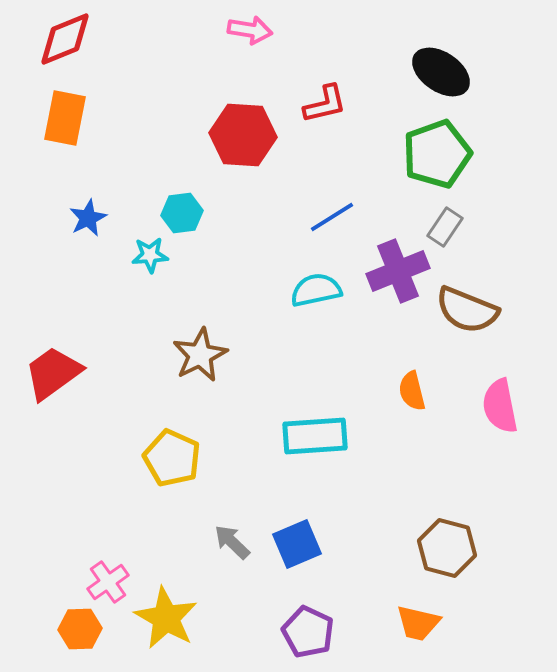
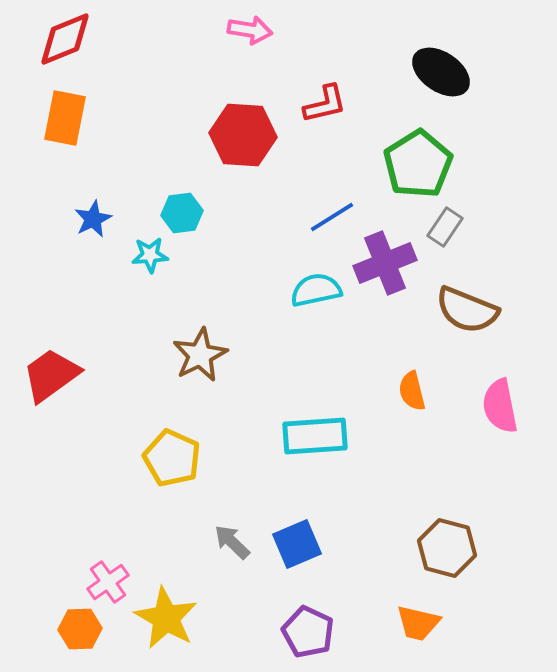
green pentagon: moved 19 px left, 10 px down; rotated 12 degrees counterclockwise
blue star: moved 5 px right, 1 px down
purple cross: moved 13 px left, 8 px up
red trapezoid: moved 2 px left, 2 px down
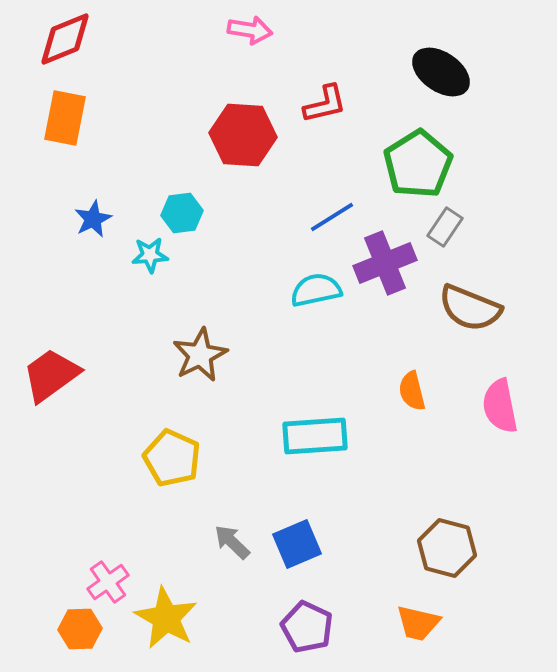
brown semicircle: moved 3 px right, 2 px up
purple pentagon: moved 1 px left, 5 px up
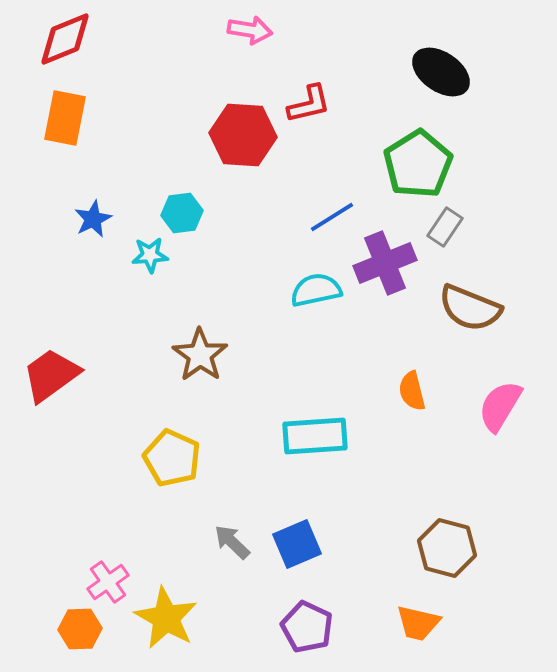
red L-shape: moved 16 px left
brown star: rotated 10 degrees counterclockwise
pink semicircle: rotated 42 degrees clockwise
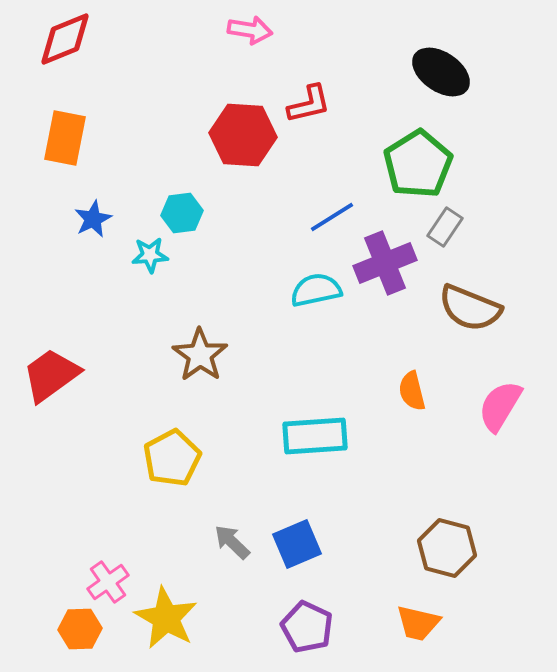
orange rectangle: moved 20 px down
yellow pentagon: rotated 20 degrees clockwise
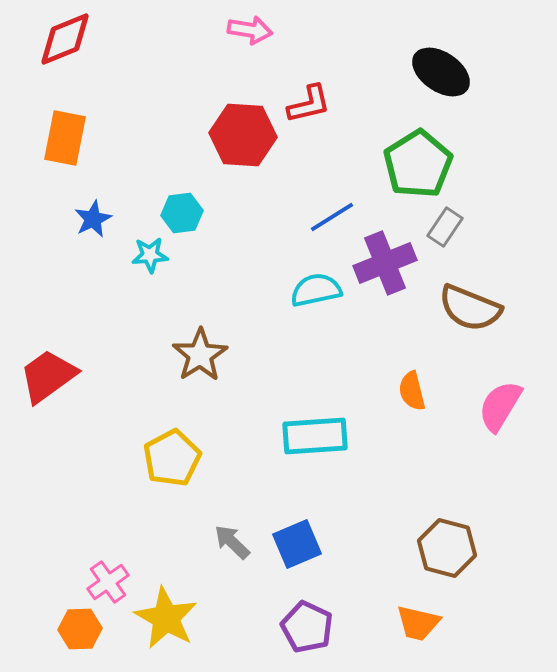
brown star: rotated 4 degrees clockwise
red trapezoid: moved 3 px left, 1 px down
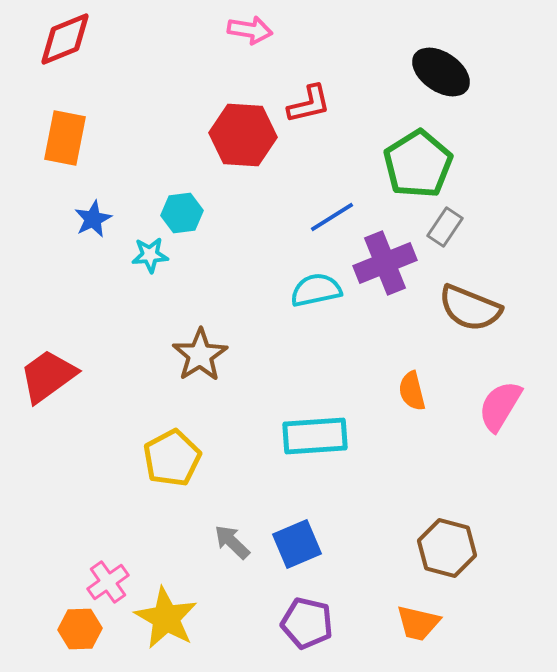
purple pentagon: moved 4 px up; rotated 12 degrees counterclockwise
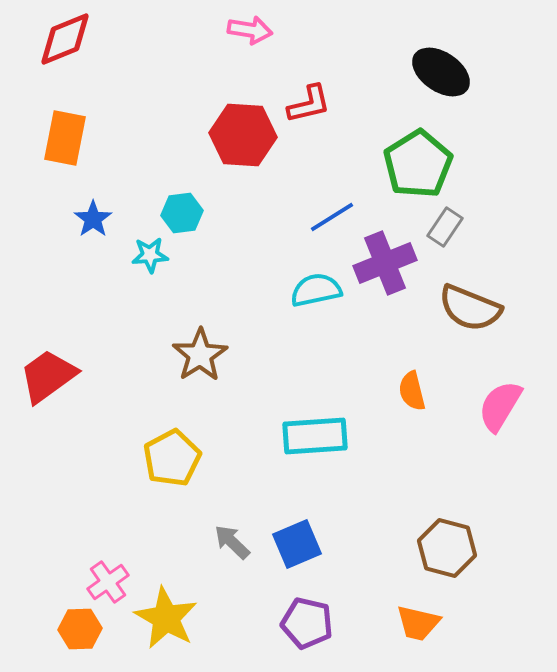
blue star: rotated 9 degrees counterclockwise
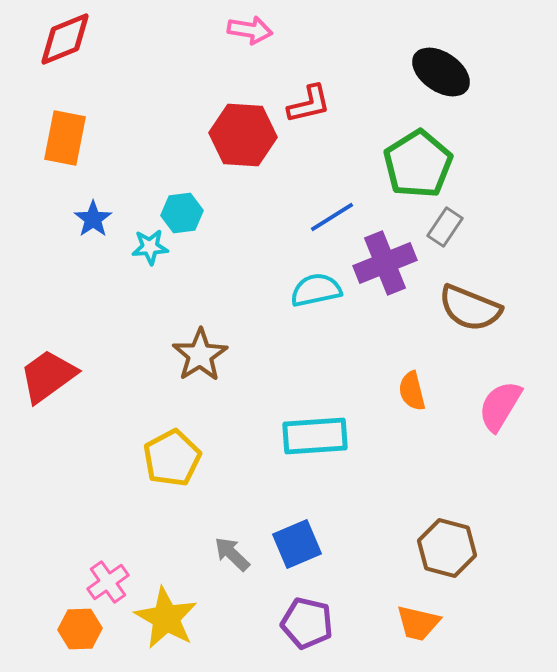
cyan star: moved 8 px up
gray arrow: moved 12 px down
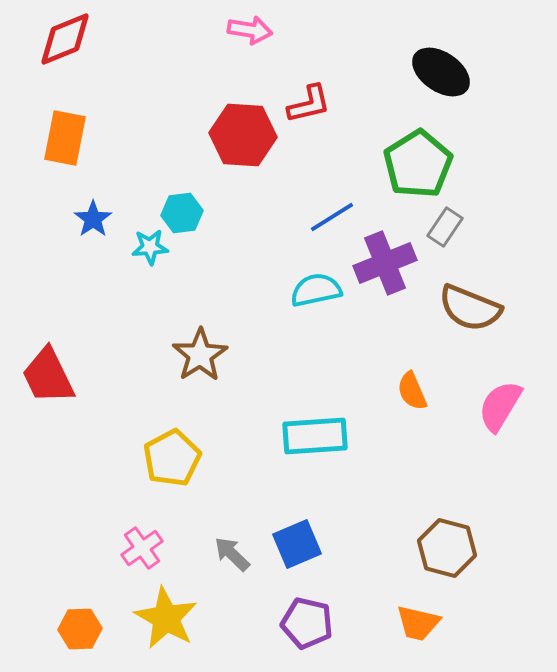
red trapezoid: rotated 80 degrees counterclockwise
orange semicircle: rotated 9 degrees counterclockwise
pink cross: moved 34 px right, 34 px up
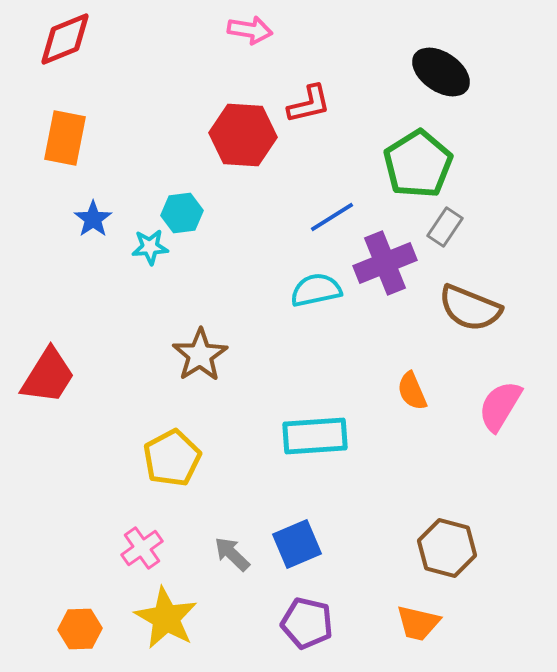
red trapezoid: rotated 122 degrees counterclockwise
